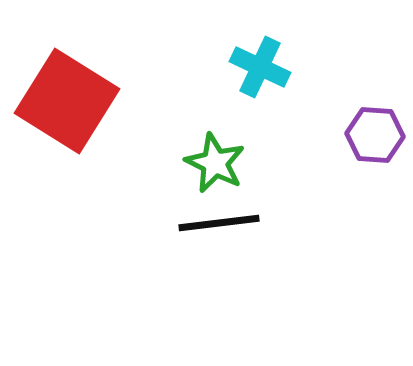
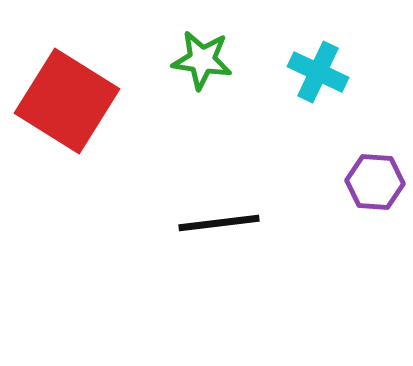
cyan cross: moved 58 px right, 5 px down
purple hexagon: moved 47 px down
green star: moved 13 px left, 103 px up; rotated 18 degrees counterclockwise
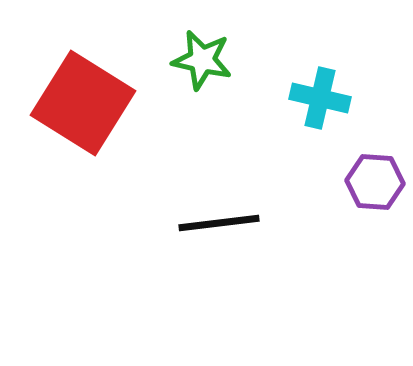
green star: rotated 4 degrees clockwise
cyan cross: moved 2 px right, 26 px down; rotated 12 degrees counterclockwise
red square: moved 16 px right, 2 px down
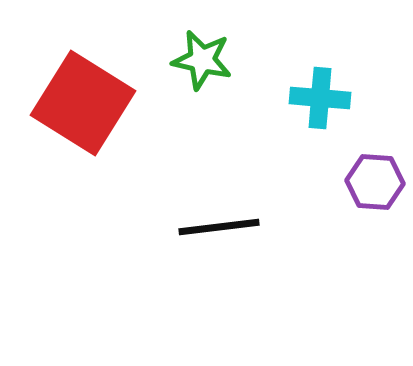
cyan cross: rotated 8 degrees counterclockwise
black line: moved 4 px down
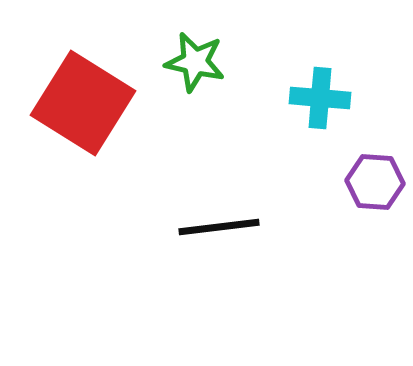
green star: moved 7 px left, 2 px down
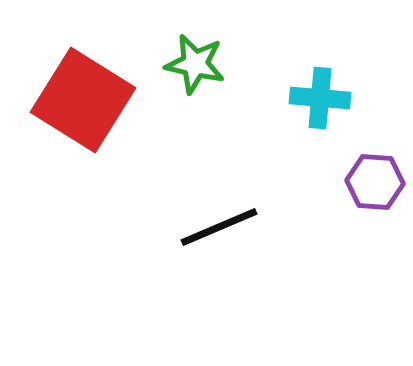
green star: moved 2 px down
red square: moved 3 px up
black line: rotated 16 degrees counterclockwise
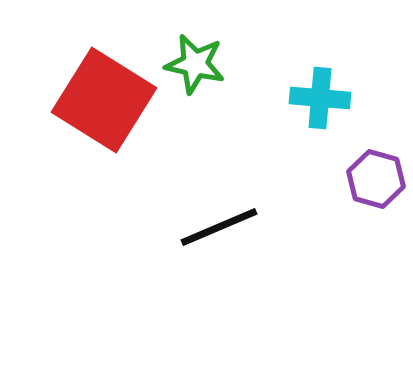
red square: moved 21 px right
purple hexagon: moved 1 px right, 3 px up; rotated 12 degrees clockwise
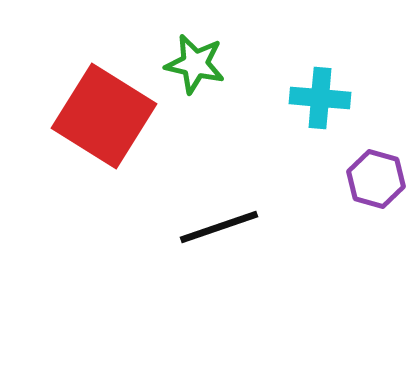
red square: moved 16 px down
black line: rotated 4 degrees clockwise
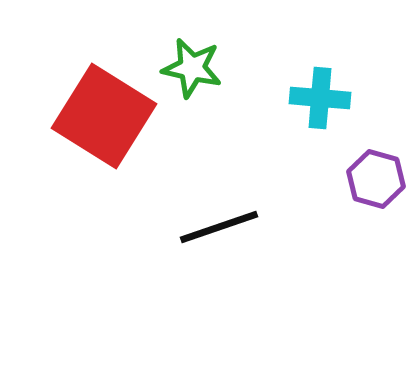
green star: moved 3 px left, 4 px down
